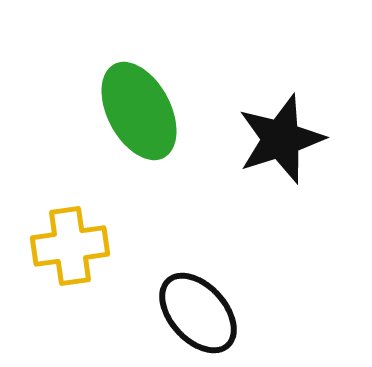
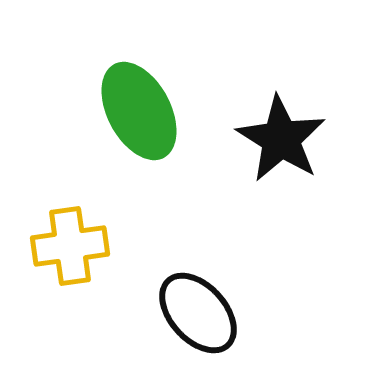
black star: rotated 22 degrees counterclockwise
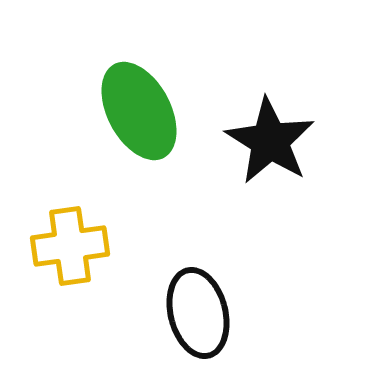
black star: moved 11 px left, 2 px down
black ellipse: rotated 28 degrees clockwise
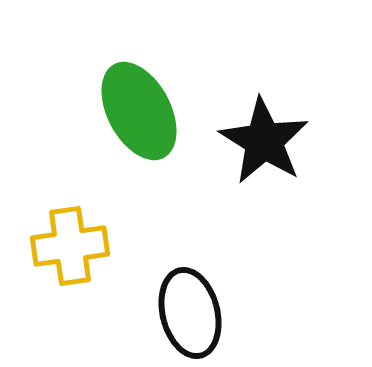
black star: moved 6 px left
black ellipse: moved 8 px left
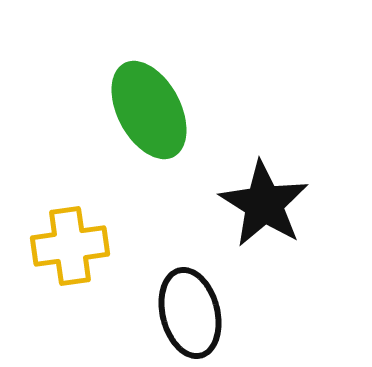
green ellipse: moved 10 px right, 1 px up
black star: moved 63 px down
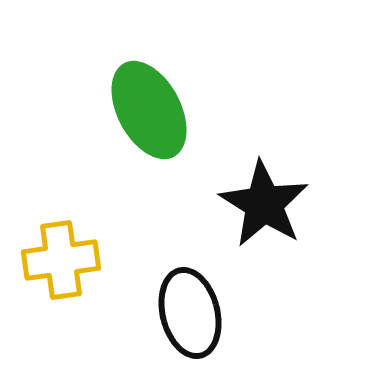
yellow cross: moved 9 px left, 14 px down
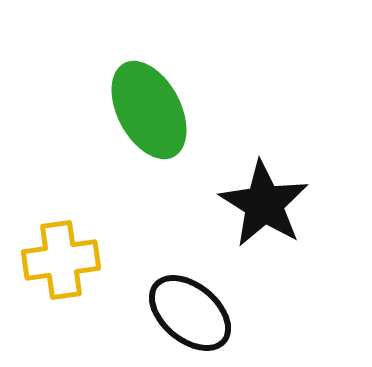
black ellipse: rotated 36 degrees counterclockwise
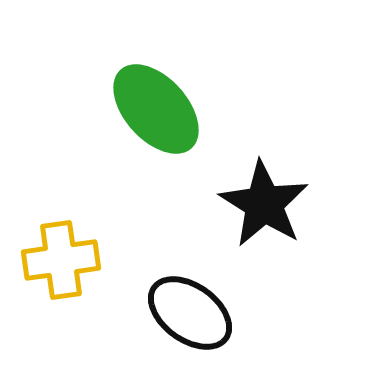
green ellipse: moved 7 px right, 1 px up; rotated 14 degrees counterclockwise
black ellipse: rotated 4 degrees counterclockwise
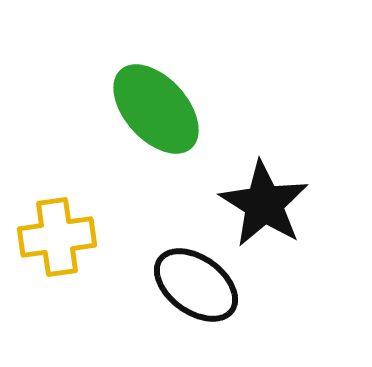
yellow cross: moved 4 px left, 23 px up
black ellipse: moved 6 px right, 28 px up
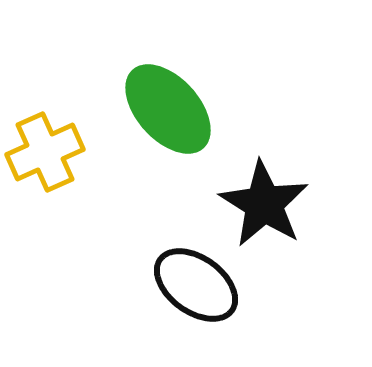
green ellipse: moved 12 px right
yellow cross: moved 12 px left, 85 px up; rotated 16 degrees counterclockwise
